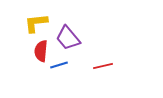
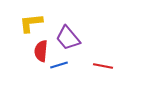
yellow L-shape: moved 5 px left
red line: rotated 24 degrees clockwise
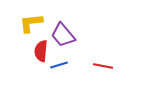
purple trapezoid: moved 5 px left, 3 px up
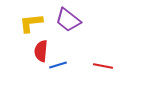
purple trapezoid: moved 5 px right, 15 px up; rotated 12 degrees counterclockwise
blue line: moved 1 px left
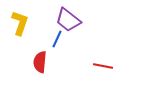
yellow L-shape: moved 11 px left; rotated 115 degrees clockwise
red semicircle: moved 1 px left, 11 px down
blue line: moved 1 px left, 26 px up; rotated 48 degrees counterclockwise
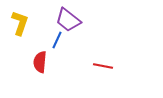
blue line: moved 1 px down
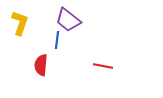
blue line: rotated 18 degrees counterclockwise
red semicircle: moved 1 px right, 3 px down
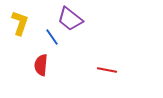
purple trapezoid: moved 2 px right, 1 px up
blue line: moved 5 px left, 3 px up; rotated 42 degrees counterclockwise
red line: moved 4 px right, 4 px down
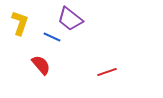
blue line: rotated 30 degrees counterclockwise
red semicircle: rotated 135 degrees clockwise
red line: moved 2 px down; rotated 30 degrees counterclockwise
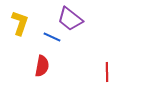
red semicircle: moved 1 px right, 1 px down; rotated 50 degrees clockwise
red line: rotated 72 degrees counterclockwise
